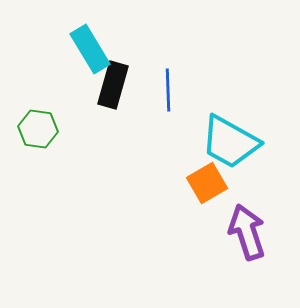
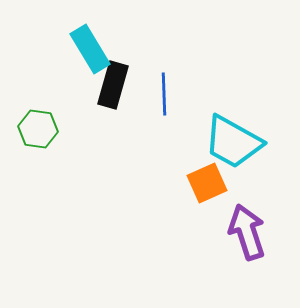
blue line: moved 4 px left, 4 px down
cyan trapezoid: moved 3 px right
orange square: rotated 6 degrees clockwise
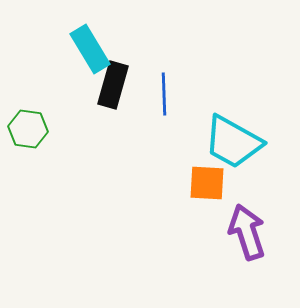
green hexagon: moved 10 px left
orange square: rotated 27 degrees clockwise
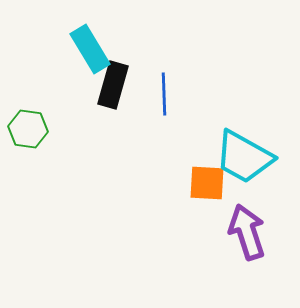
cyan trapezoid: moved 11 px right, 15 px down
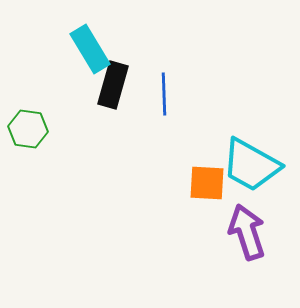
cyan trapezoid: moved 7 px right, 8 px down
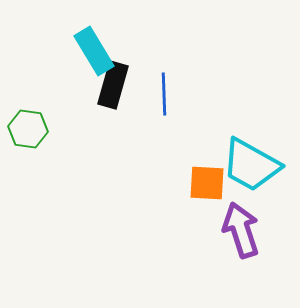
cyan rectangle: moved 4 px right, 2 px down
purple arrow: moved 6 px left, 2 px up
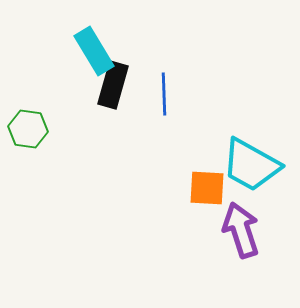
orange square: moved 5 px down
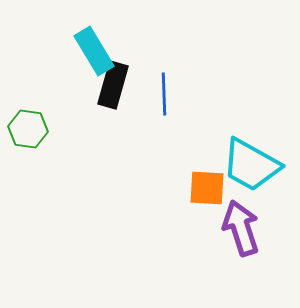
purple arrow: moved 2 px up
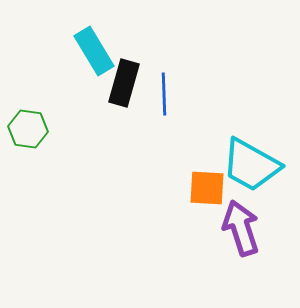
black rectangle: moved 11 px right, 2 px up
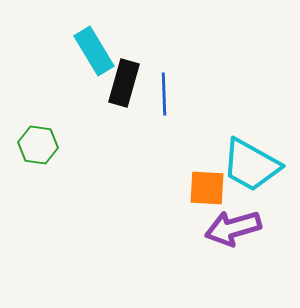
green hexagon: moved 10 px right, 16 px down
purple arrow: moved 8 px left; rotated 88 degrees counterclockwise
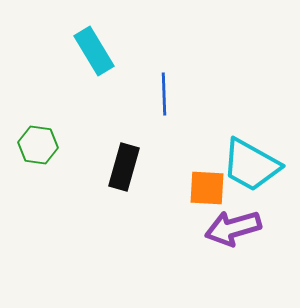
black rectangle: moved 84 px down
